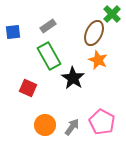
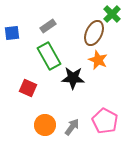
blue square: moved 1 px left, 1 px down
black star: rotated 30 degrees counterclockwise
pink pentagon: moved 3 px right, 1 px up
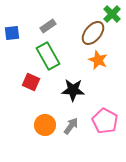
brown ellipse: moved 1 px left; rotated 15 degrees clockwise
green rectangle: moved 1 px left
black star: moved 12 px down
red square: moved 3 px right, 6 px up
gray arrow: moved 1 px left, 1 px up
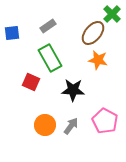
green rectangle: moved 2 px right, 2 px down
orange star: rotated 12 degrees counterclockwise
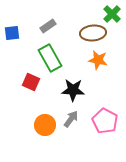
brown ellipse: rotated 45 degrees clockwise
gray arrow: moved 7 px up
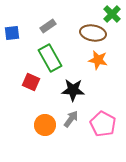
brown ellipse: rotated 15 degrees clockwise
pink pentagon: moved 2 px left, 3 px down
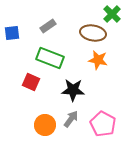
green rectangle: rotated 40 degrees counterclockwise
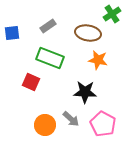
green cross: rotated 12 degrees clockwise
brown ellipse: moved 5 px left
black star: moved 12 px right, 2 px down
gray arrow: rotated 96 degrees clockwise
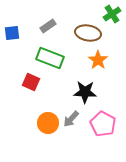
orange star: rotated 24 degrees clockwise
gray arrow: rotated 90 degrees clockwise
orange circle: moved 3 px right, 2 px up
